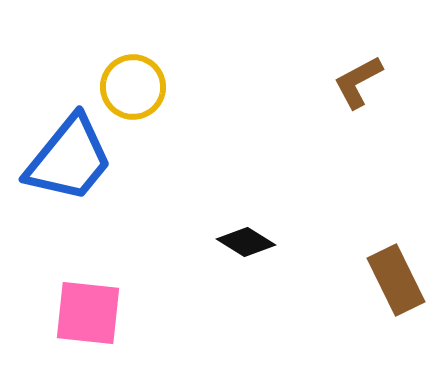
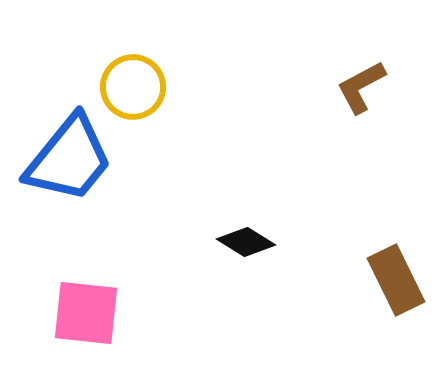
brown L-shape: moved 3 px right, 5 px down
pink square: moved 2 px left
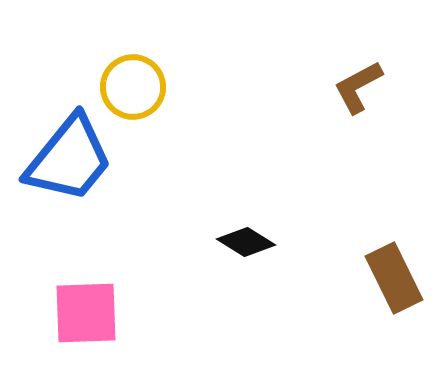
brown L-shape: moved 3 px left
brown rectangle: moved 2 px left, 2 px up
pink square: rotated 8 degrees counterclockwise
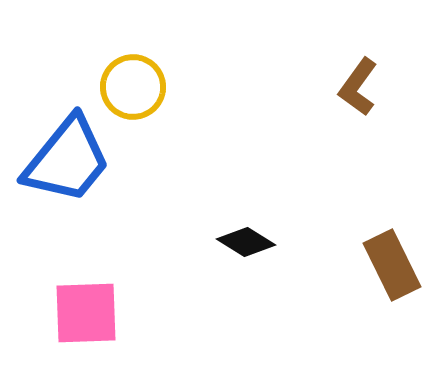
brown L-shape: rotated 26 degrees counterclockwise
blue trapezoid: moved 2 px left, 1 px down
brown rectangle: moved 2 px left, 13 px up
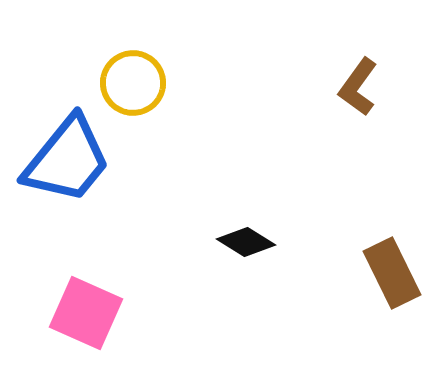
yellow circle: moved 4 px up
brown rectangle: moved 8 px down
pink square: rotated 26 degrees clockwise
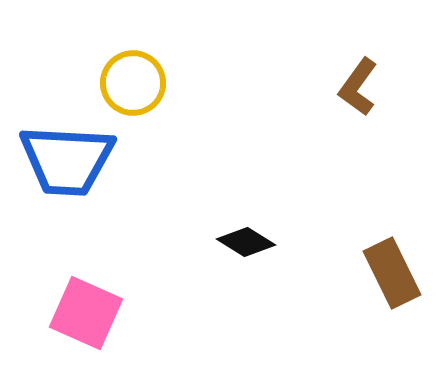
blue trapezoid: rotated 54 degrees clockwise
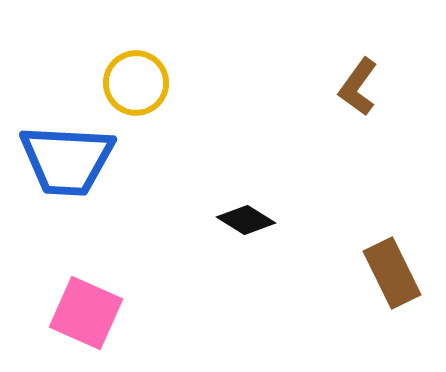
yellow circle: moved 3 px right
black diamond: moved 22 px up
